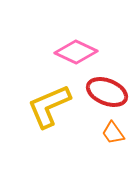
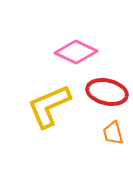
red ellipse: rotated 9 degrees counterclockwise
orange trapezoid: rotated 20 degrees clockwise
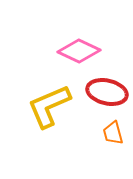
pink diamond: moved 3 px right, 1 px up
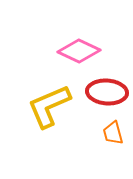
red ellipse: rotated 9 degrees counterclockwise
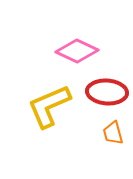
pink diamond: moved 2 px left
